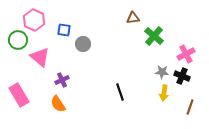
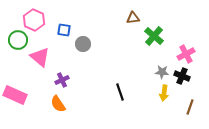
pink rectangle: moved 4 px left; rotated 35 degrees counterclockwise
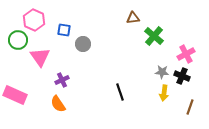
pink triangle: rotated 15 degrees clockwise
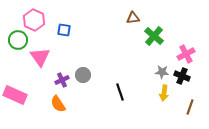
gray circle: moved 31 px down
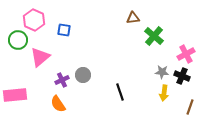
pink triangle: rotated 25 degrees clockwise
pink rectangle: rotated 30 degrees counterclockwise
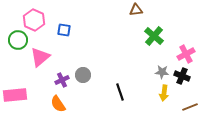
brown triangle: moved 3 px right, 8 px up
brown line: rotated 49 degrees clockwise
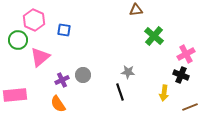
gray star: moved 34 px left
black cross: moved 1 px left, 1 px up
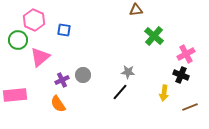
black line: rotated 60 degrees clockwise
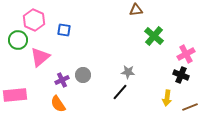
yellow arrow: moved 3 px right, 5 px down
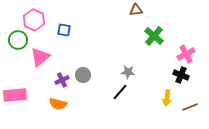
orange semicircle: rotated 42 degrees counterclockwise
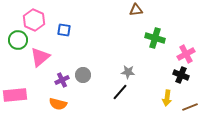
green cross: moved 1 px right, 2 px down; rotated 24 degrees counterclockwise
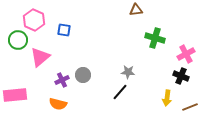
black cross: moved 1 px down
